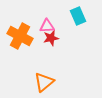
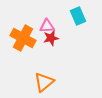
orange cross: moved 3 px right, 2 px down
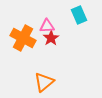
cyan rectangle: moved 1 px right, 1 px up
red star: rotated 21 degrees counterclockwise
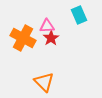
orange triangle: rotated 35 degrees counterclockwise
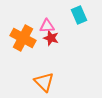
red star: rotated 21 degrees counterclockwise
